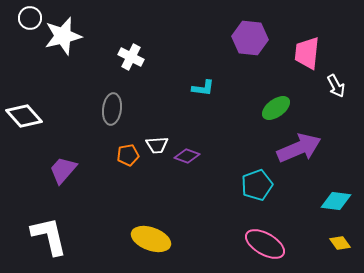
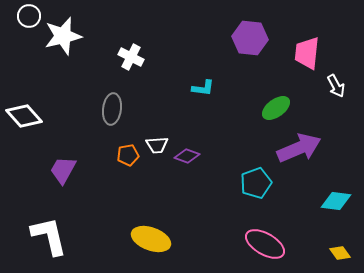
white circle: moved 1 px left, 2 px up
purple trapezoid: rotated 12 degrees counterclockwise
cyan pentagon: moved 1 px left, 2 px up
yellow diamond: moved 10 px down
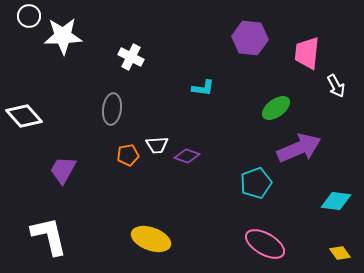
white star: rotated 12 degrees clockwise
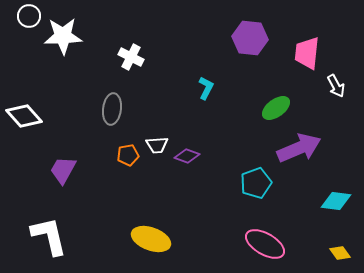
cyan L-shape: moved 3 px right; rotated 70 degrees counterclockwise
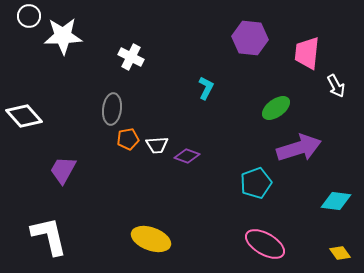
purple arrow: rotated 6 degrees clockwise
orange pentagon: moved 16 px up
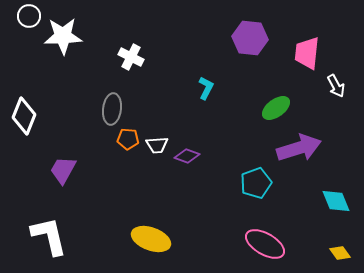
white diamond: rotated 63 degrees clockwise
orange pentagon: rotated 15 degrees clockwise
cyan diamond: rotated 60 degrees clockwise
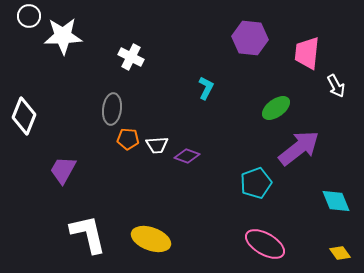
purple arrow: rotated 21 degrees counterclockwise
white L-shape: moved 39 px right, 2 px up
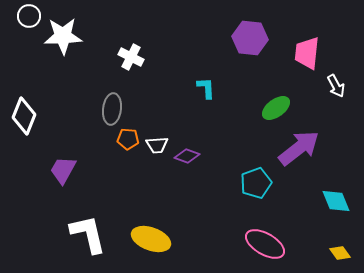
cyan L-shape: rotated 30 degrees counterclockwise
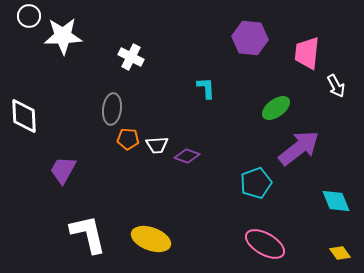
white diamond: rotated 24 degrees counterclockwise
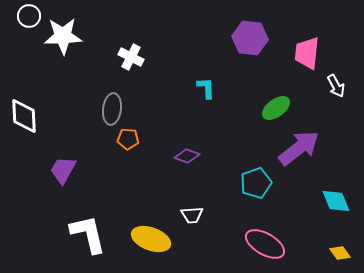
white trapezoid: moved 35 px right, 70 px down
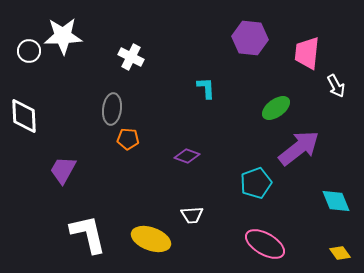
white circle: moved 35 px down
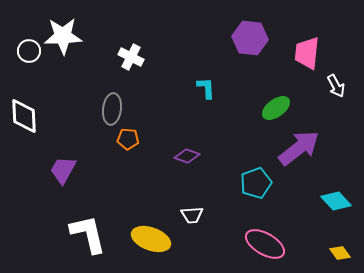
cyan diamond: rotated 20 degrees counterclockwise
